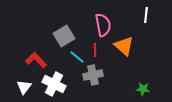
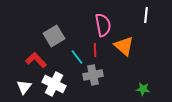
gray square: moved 10 px left
cyan line: rotated 14 degrees clockwise
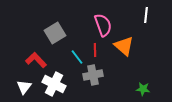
pink semicircle: rotated 10 degrees counterclockwise
gray square: moved 1 px right, 3 px up
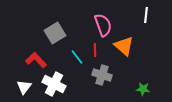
gray cross: moved 9 px right; rotated 30 degrees clockwise
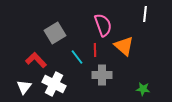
white line: moved 1 px left, 1 px up
gray cross: rotated 18 degrees counterclockwise
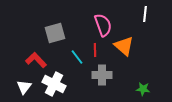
gray square: rotated 15 degrees clockwise
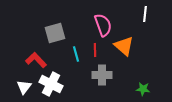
cyan line: moved 1 px left, 3 px up; rotated 21 degrees clockwise
white cross: moved 3 px left
